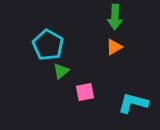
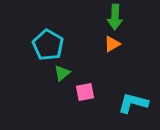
orange triangle: moved 2 px left, 3 px up
green triangle: moved 1 px right, 2 px down
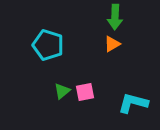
cyan pentagon: rotated 12 degrees counterclockwise
green triangle: moved 18 px down
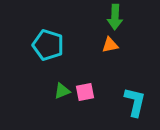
orange triangle: moved 2 px left, 1 px down; rotated 18 degrees clockwise
green triangle: rotated 18 degrees clockwise
cyan L-shape: moved 2 px right, 1 px up; rotated 88 degrees clockwise
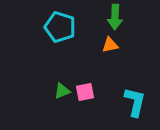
cyan pentagon: moved 12 px right, 18 px up
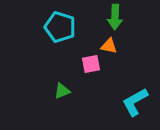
orange triangle: moved 1 px left, 1 px down; rotated 24 degrees clockwise
pink square: moved 6 px right, 28 px up
cyan L-shape: rotated 132 degrees counterclockwise
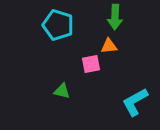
cyan pentagon: moved 2 px left, 2 px up
orange triangle: rotated 18 degrees counterclockwise
green triangle: rotated 36 degrees clockwise
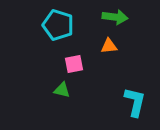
green arrow: rotated 85 degrees counterclockwise
pink square: moved 17 px left
green triangle: moved 1 px up
cyan L-shape: rotated 132 degrees clockwise
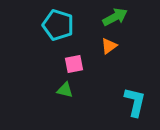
green arrow: rotated 35 degrees counterclockwise
orange triangle: rotated 30 degrees counterclockwise
green triangle: moved 3 px right
